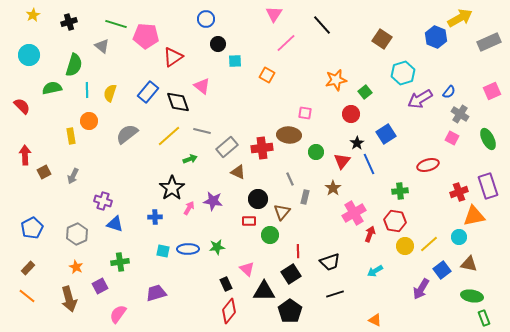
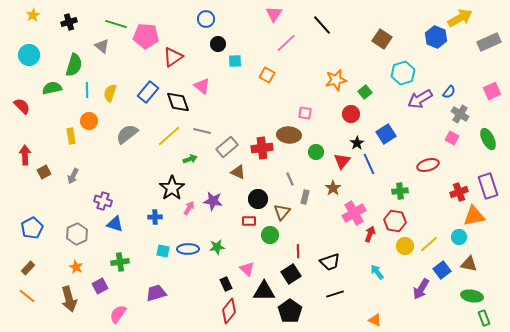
cyan arrow at (375, 271): moved 2 px right, 1 px down; rotated 84 degrees clockwise
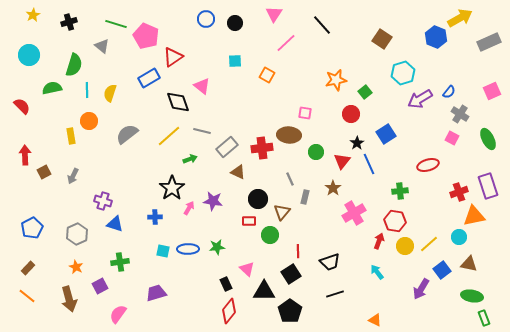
pink pentagon at (146, 36): rotated 20 degrees clockwise
black circle at (218, 44): moved 17 px right, 21 px up
blue rectangle at (148, 92): moved 1 px right, 14 px up; rotated 20 degrees clockwise
red arrow at (370, 234): moved 9 px right, 7 px down
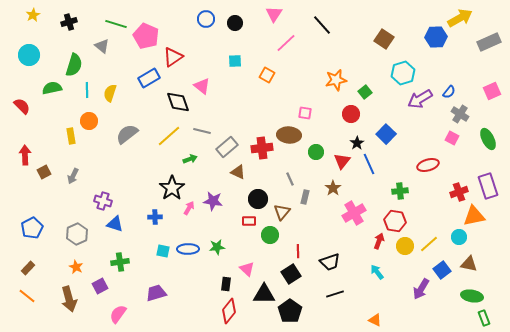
blue hexagon at (436, 37): rotated 25 degrees counterclockwise
brown square at (382, 39): moved 2 px right
blue square at (386, 134): rotated 12 degrees counterclockwise
black rectangle at (226, 284): rotated 32 degrees clockwise
black triangle at (264, 291): moved 3 px down
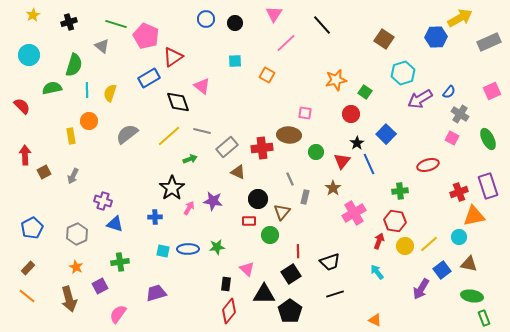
green square at (365, 92): rotated 16 degrees counterclockwise
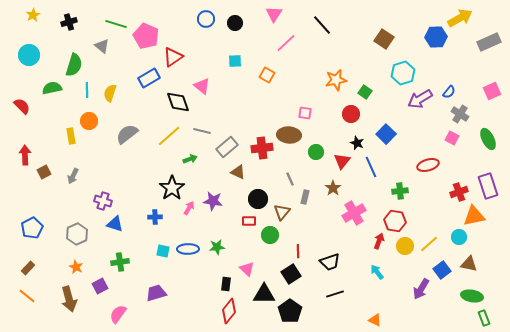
black star at (357, 143): rotated 16 degrees counterclockwise
blue line at (369, 164): moved 2 px right, 3 px down
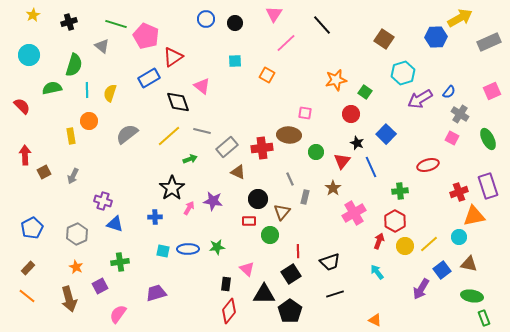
red hexagon at (395, 221): rotated 20 degrees clockwise
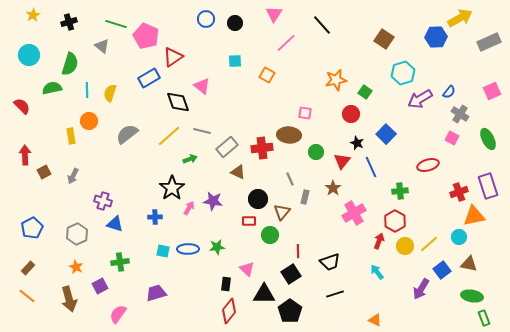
green semicircle at (74, 65): moved 4 px left, 1 px up
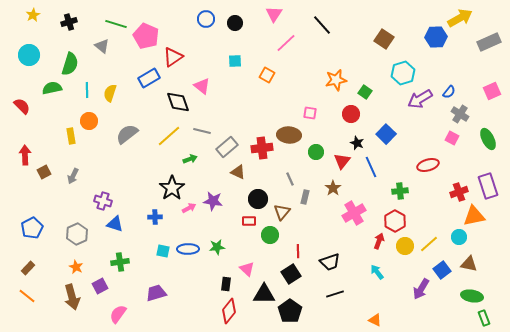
pink square at (305, 113): moved 5 px right
pink arrow at (189, 208): rotated 32 degrees clockwise
brown arrow at (69, 299): moved 3 px right, 2 px up
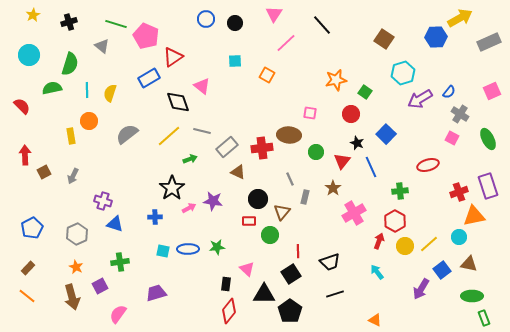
green ellipse at (472, 296): rotated 10 degrees counterclockwise
